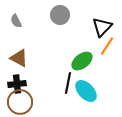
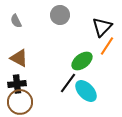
black line: rotated 25 degrees clockwise
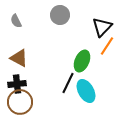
green ellipse: rotated 30 degrees counterclockwise
black line: rotated 10 degrees counterclockwise
cyan ellipse: rotated 15 degrees clockwise
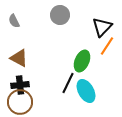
gray semicircle: moved 2 px left
black cross: moved 3 px right, 1 px down
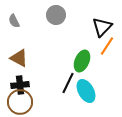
gray circle: moved 4 px left
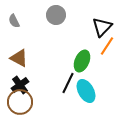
black cross: rotated 30 degrees counterclockwise
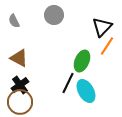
gray circle: moved 2 px left
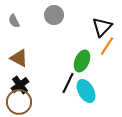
brown circle: moved 1 px left
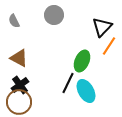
orange line: moved 2 px right
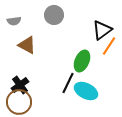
gray semicircle: rotated 72 degrees counterclockwise
black triangle: moved 3 px down; rotated 10 degrees clockwise
brown triangle: moved 8 px right, 13 px up
cyan ellipse: rotated 35 degrees counterclockwise
